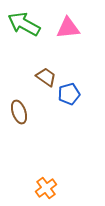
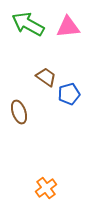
green arrow: moved 4 px right
pink triangle: moved 1 px up
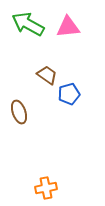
brown trapezoid: moved 1 px right, 2 px up
orange cross: rotated 25 degrees clockwise
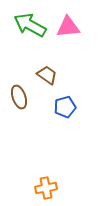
green arrow: moved 2 px right, 1 px down
blue pentagon: moved 4 px left, 13 px down
brown ellipse: moved 15 px up
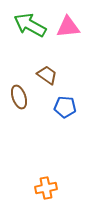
blue pentagon: rotated 20 degrees clockwise
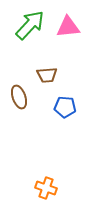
green arrow: rotated 104 degrees clockwise
brown trapezoid: rotated 140 degrees clockwise
orange cross: rotated 30 degrees clockwise
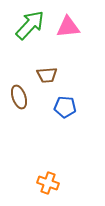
orange cross: moved 2 px right, 5 px up
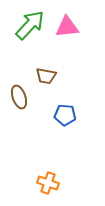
pink triangle: moved 1 px left
brown trapezoid: moved 1 px left, 1 px down; rotated 15 degrees clockwise
blue pentagon: moved 8 px down
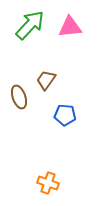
pink triangle: moved 3 px right
brown trapezoid: moved 4 px down; rotated 115 degrees clockwise
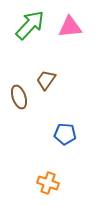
blue pentagon: moved 19 px down
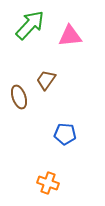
pink triangle: moved 9 px down
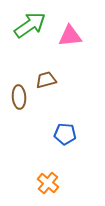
green arrow: rotated 12 degrees clockwise
brown trapezoid: rotated 40 degrees clockwise
brown ellipse: rotated 15 degrees clockwise
orange cross: rotated 20 degrees clockwise
